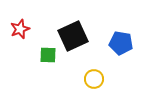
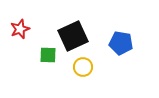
yellow circle: moved 11 px left, 12 px up
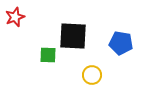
red star: moved 5 px left, 12 px up
black square: rotated 28 degrees clockwise
yellow circle: moved 9 px right, 8 px down
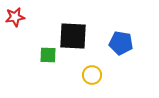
red star: rotated 12 degrees clockwise
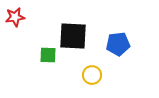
blue pentagon: moved 3 px left, 1 px down; rotated 15 degrees counterclockwise
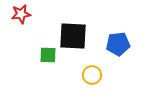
red star: moved 6 px right, 3 px up
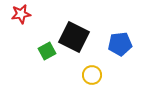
black square: moved 1 px right, 1 px down; rotated 24 degrees clockwise
blue pentagon: moved 2 px right
green square: moved 1 px left, 4 px up; rotated 30 degrees counterclockwise
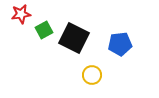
black square: moved 1 px down
green square: moved 3 px left, 21 px up
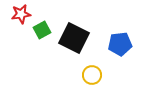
green square: moved 2 px left
